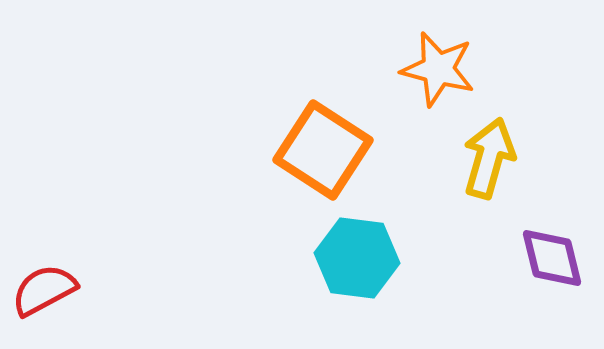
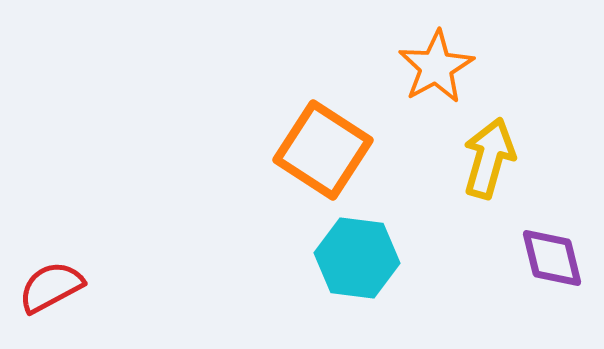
orange star: moved 2 px left, 2 px up; rotated 28 degrees clockwise
red semicircle: moved 7 px right, 3 px up
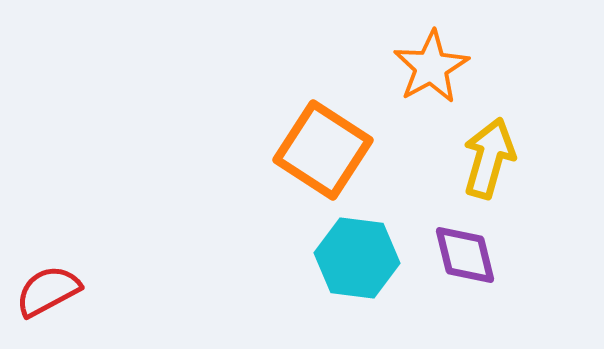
orange star: moved 5 px left
purple diamond: moved 87 px left, 3 px up
red semicircle: moved 3 px left, 4 px down
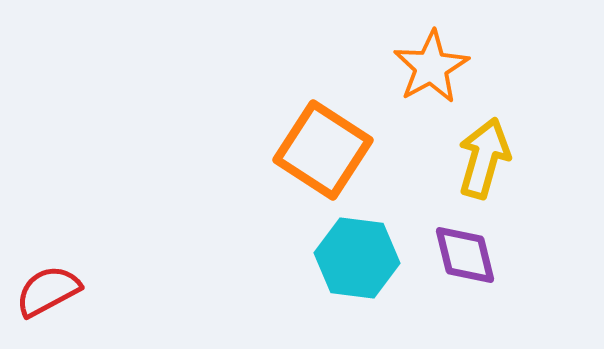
yellow arrow: moved 5 px left
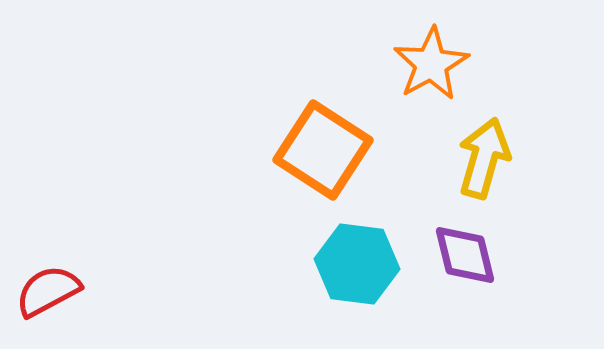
orange star: moved 3 px up
cyan hexagon: moved 6 px down
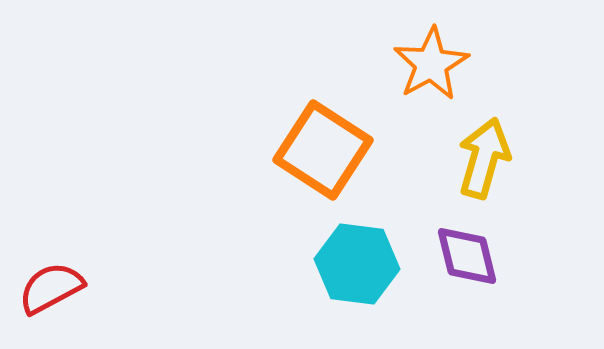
purple diamond: moved 2 px right, 1 px down
red semicircle: moved 3 px right, 3 px up
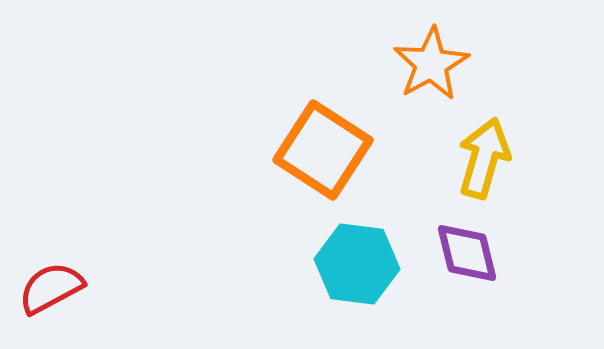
purple diamond: moved 3 px up
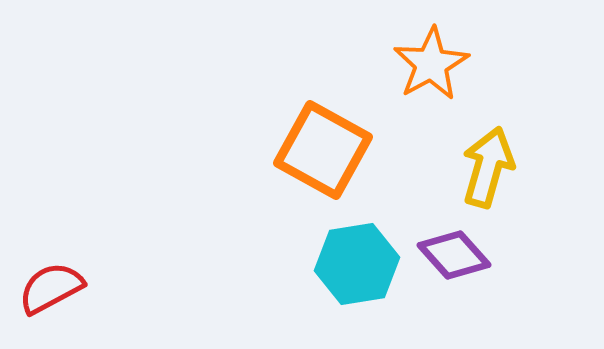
orange square: rotated 4 degrees counterclockwise
yellow arrow: moved 4 px right, 9 px down
purple diamond: moved 13 px left, 2 px down; rotated 28 degrees counterclockwise
cyan hexagon: rotated 16 degrees counterclockwise
